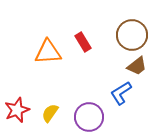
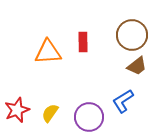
red rectangle: rotated 30 degrees clockwise
blue L-shape: moved 2 px right, 8 px down
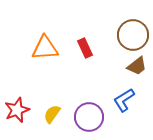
brown circle: moved 1 px right
red rectangle: moved 2 px right, 6 px down; rotated 24 degrees counterclockwise
orange triangle: moved 3 px left, 4 px up
blue L-shape: moved 1 px right, 1 px up
yellow semicircle: moved 2 px right, 1 px down
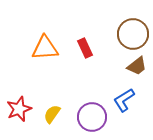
brown circle: moved 1 px up
red star: moved 2 px right, 1 px up
purple circle: moved 3 px right
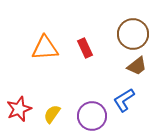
purple circle: moved 1 px up
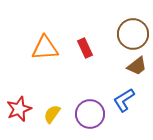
purple circle: moved 2 px left, 2 px up
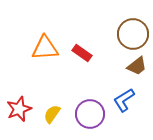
red rectangle: moved 3 px left, 5 px down; rotated 30 degrees counterclockwise
